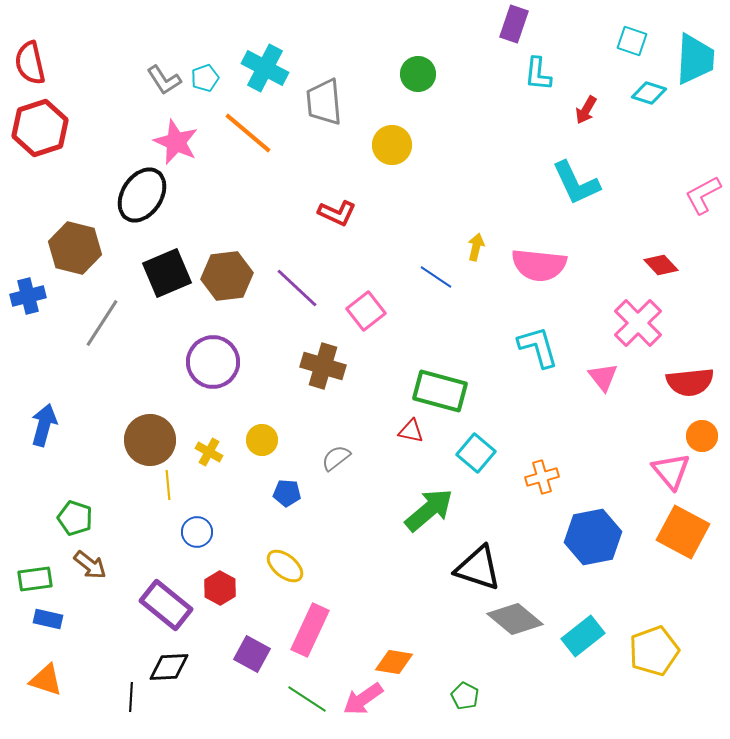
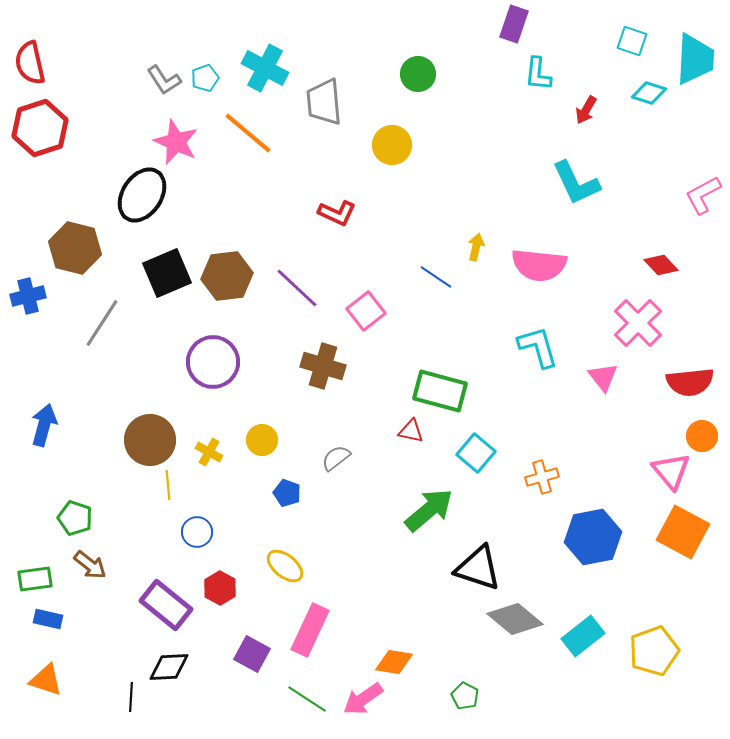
blue pentagon at (287, 493): rotated 16 degrees clockwise
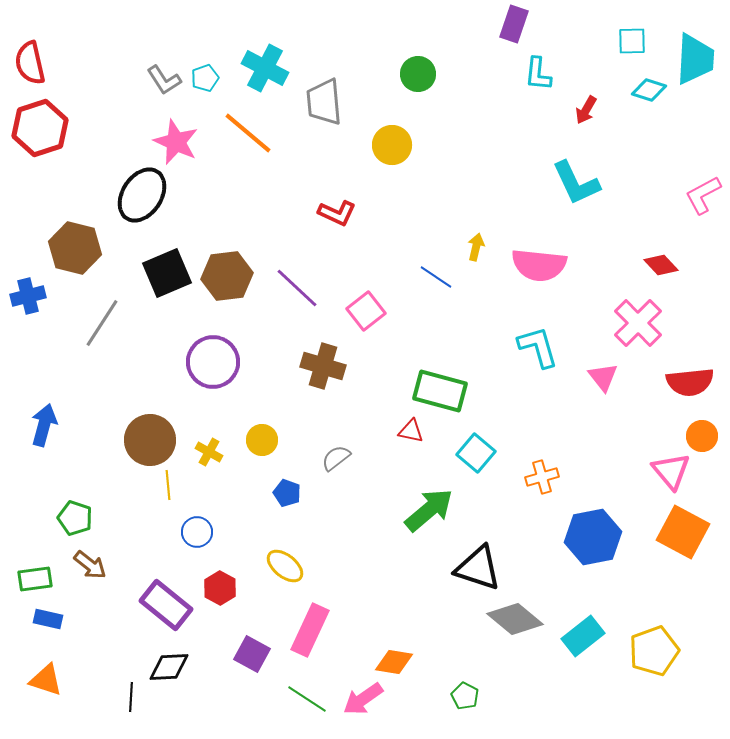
cyan square at (632, 41): rotated 20 degrees counterclockwise
cyan diamond at (649, 93): moved 3 px up
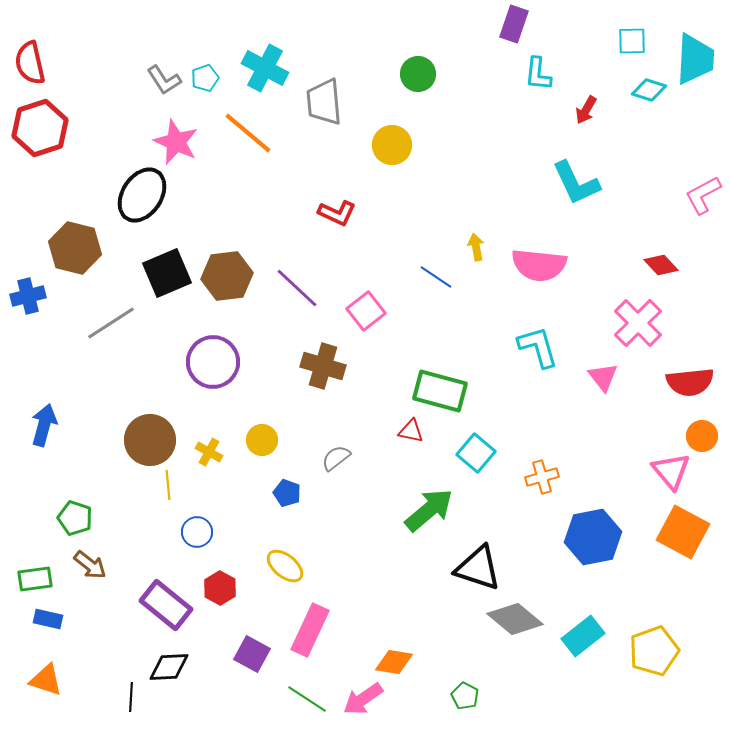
yellow arrow at (476, 247): rotated 24 degrees counterclockwise
gray line at (102, 323): moved 9 px right; rotated 24 degrees clockwise
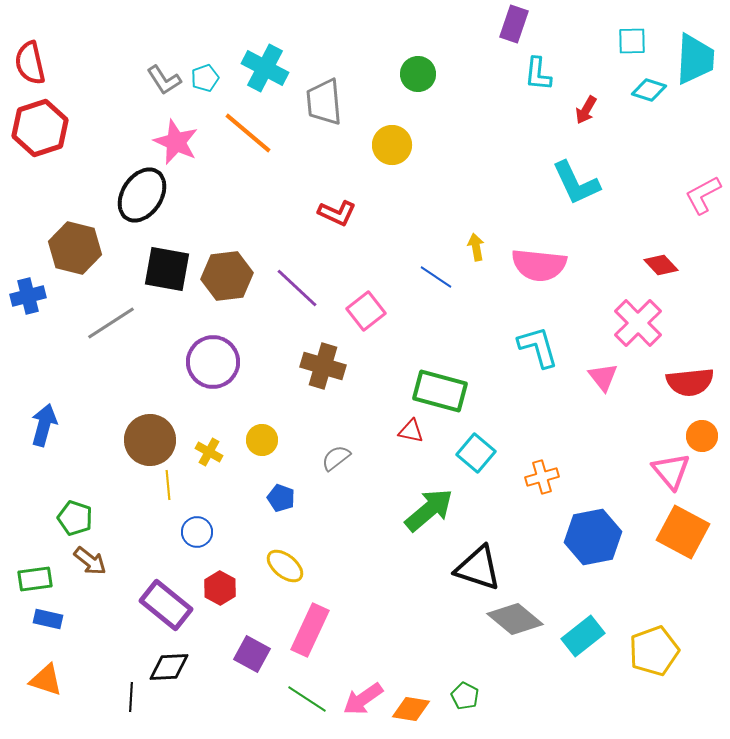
black square at (167, 273): moved 4 px up; rotated 33 degrees clockwise
blue pentagon at (287, 493): moved 6 px left, 5 px down
brown arrow at (90, 565): moved 4 px up
orange diamond at (394, 662): moved 17 px right, 47 px down
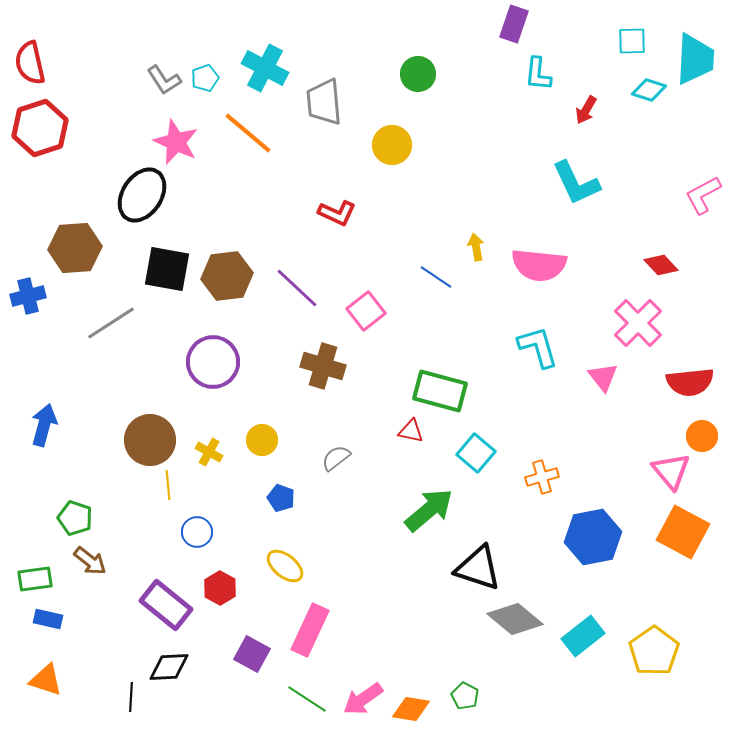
brown hexagon at (75, 248): rotated 18 degrees counterclockwise
yellow pentagon at (654, 651): rotated 15 degrees counterclockwise
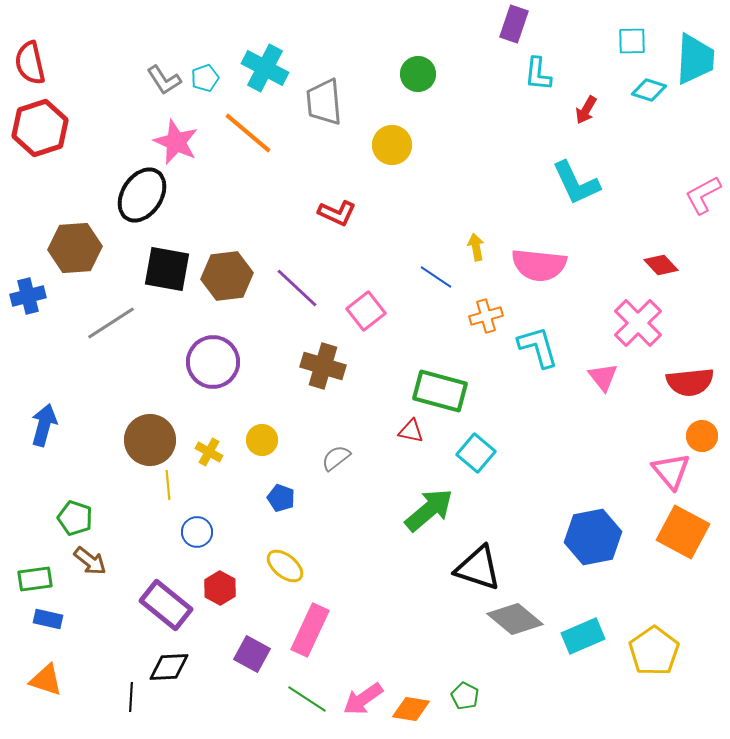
orange cross at (542, 477): moved 56 px left, 161 px up
cyan rectangle at (583, 636): rotated 15 degrees clockwise
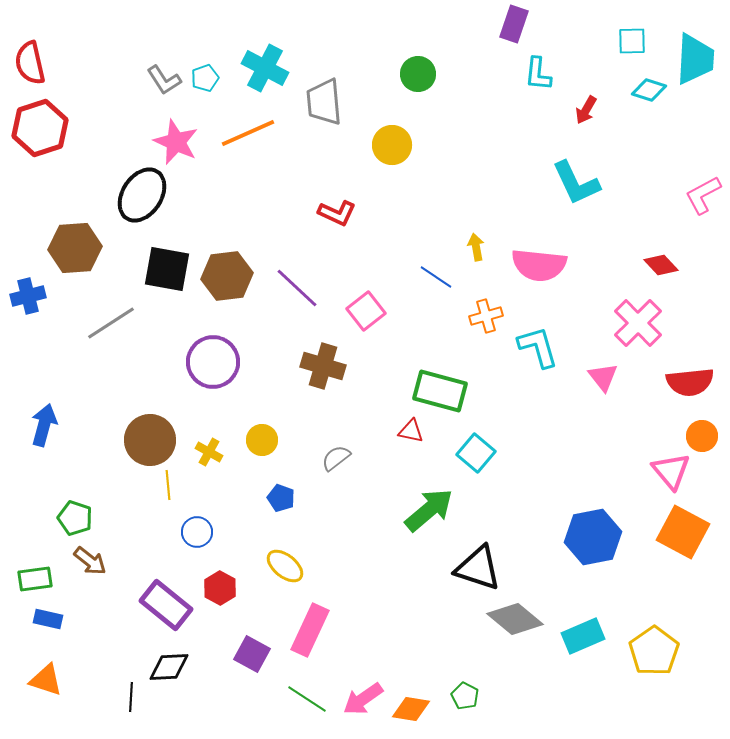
orange line at (248, 133): rotated 64 degrees counterclockwise
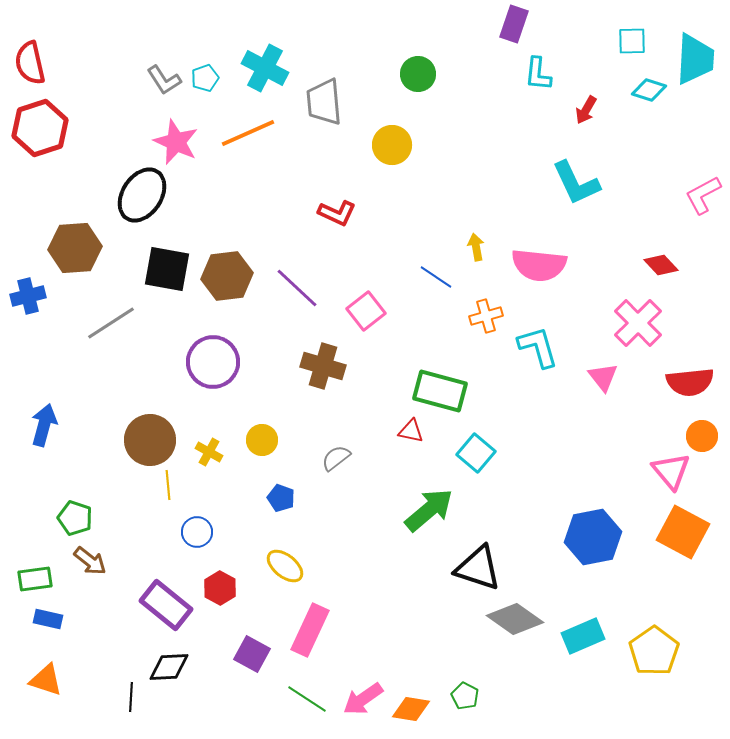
gray diamond at (515, 619): rotated 4 degrees counterclockwise
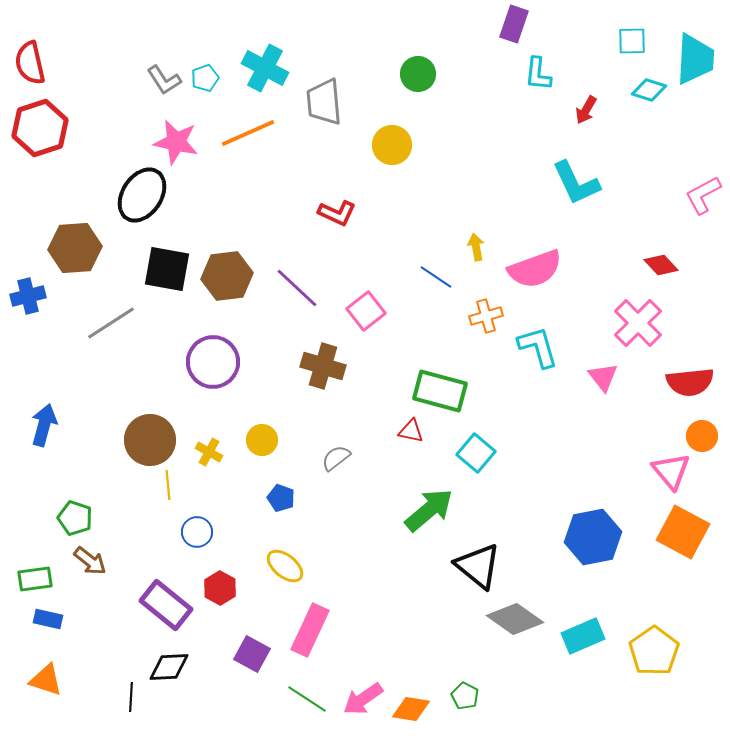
pink star at (176, 142): rotated 12 degrees counterclockwise
pink semicircle at (539, 265): moved 4 px left, 4 px down; rotated 26 degrees counterclockwise
black triangle at (478, 568): moved 2 px up; rotated 21 degrees clockwise
